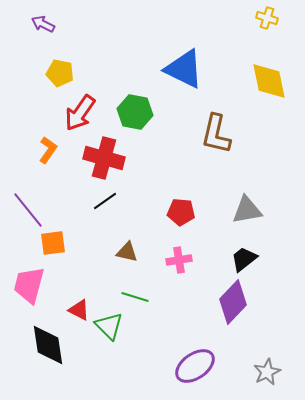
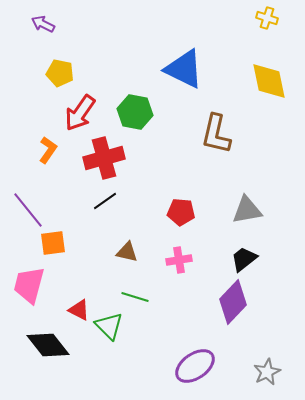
red cross: rotated 30 degrees counterclockwise
black diamond: rotated 30 degrees counterclockwise
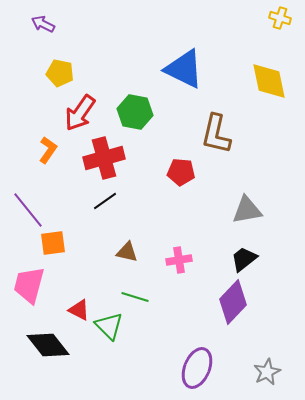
yellow cross: moved 13 px right
red pentagon: moved 40 px up
purple ellipse: moved 2 px right, 2 px down; rotated 33 degrees counterclockwise
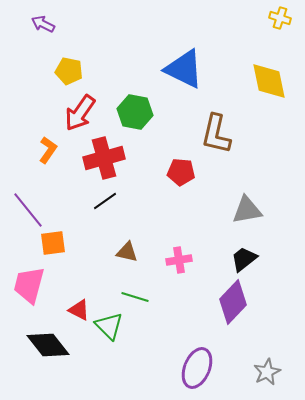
yellow pentagon: moved 9 px right, 2 px up
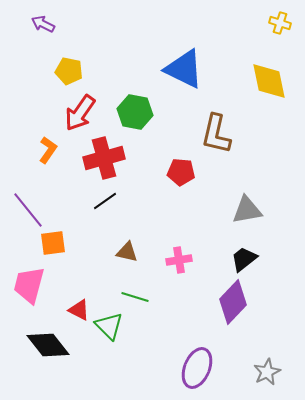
yellow cross: moved 5 px down
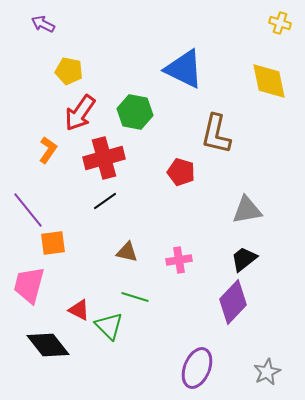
red pentagon: rotated 12 degrees clockwise
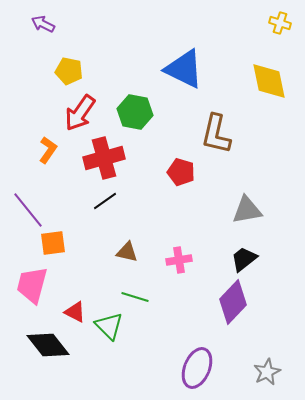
pink trapezoid: moved 3 px right
red triangle: moved 4 px left, 2 px down
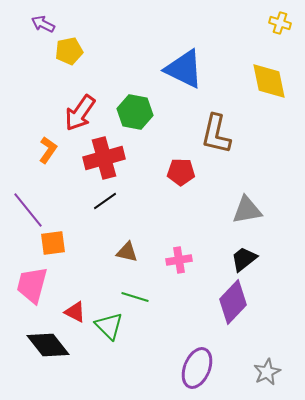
yellow pentagon: moved 20 px up; rotated 24 degrees counterclockwise
red pentagon: rotated 16 degrees counterclockwise
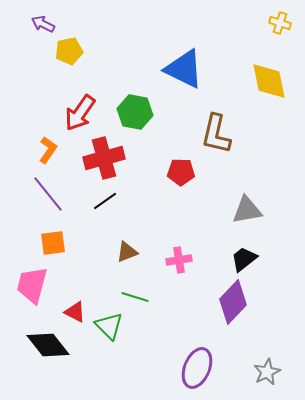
purple line: moved 20 px right, 16 px up
brown triangle: rotated 35 degrees counterclockwise
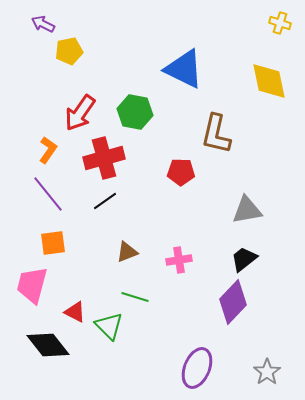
gray star: rotated 8 degrees counterclockwise
